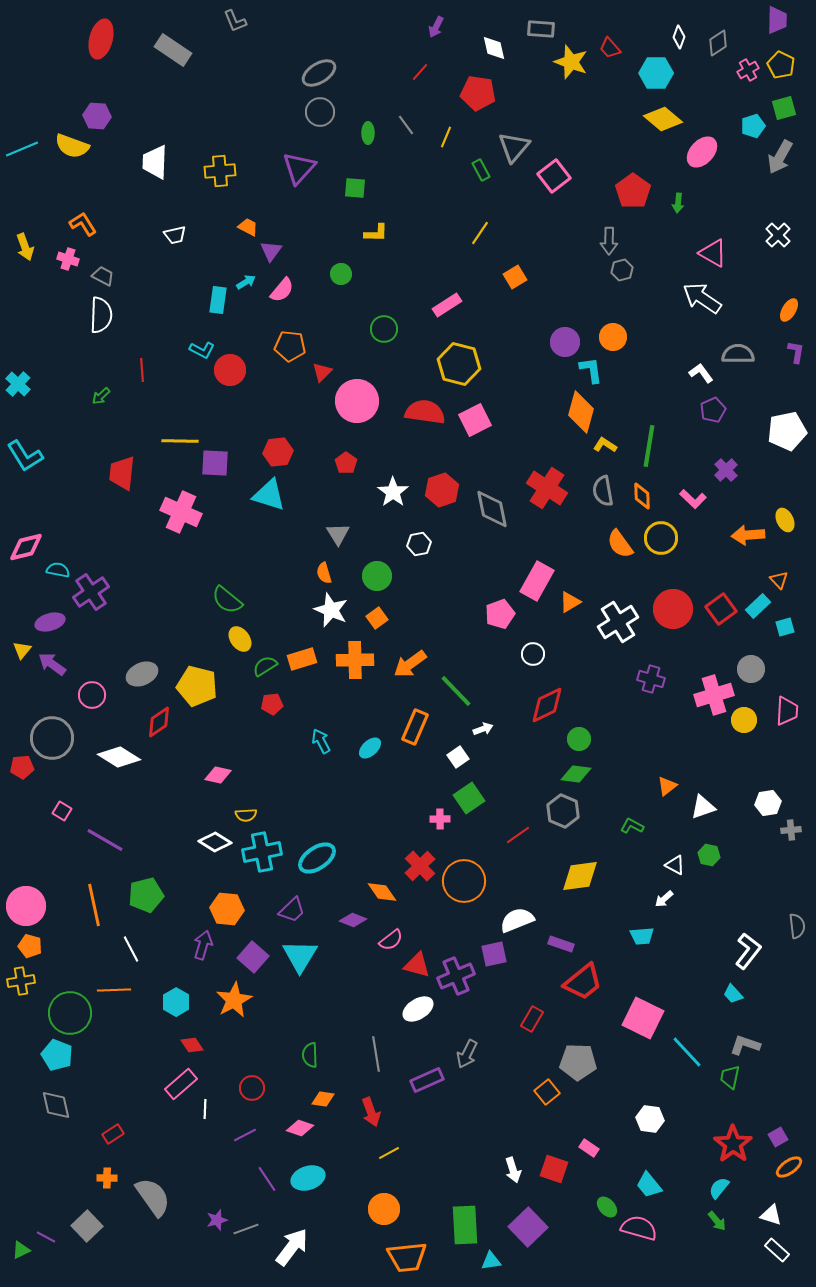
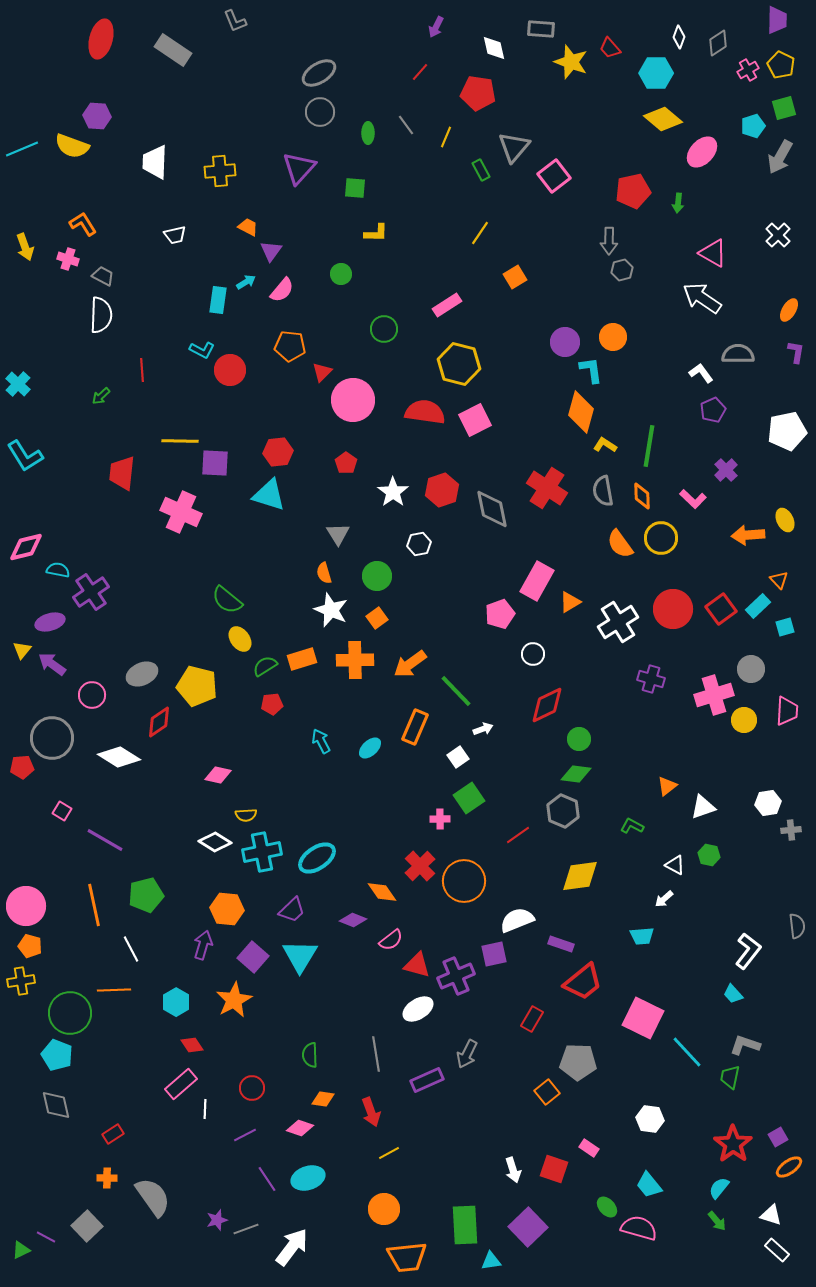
red pentagon at (633, 191): rotated 24 degrees clockwise
pink circle at (357, 401): moved 4 px left, 1 px up
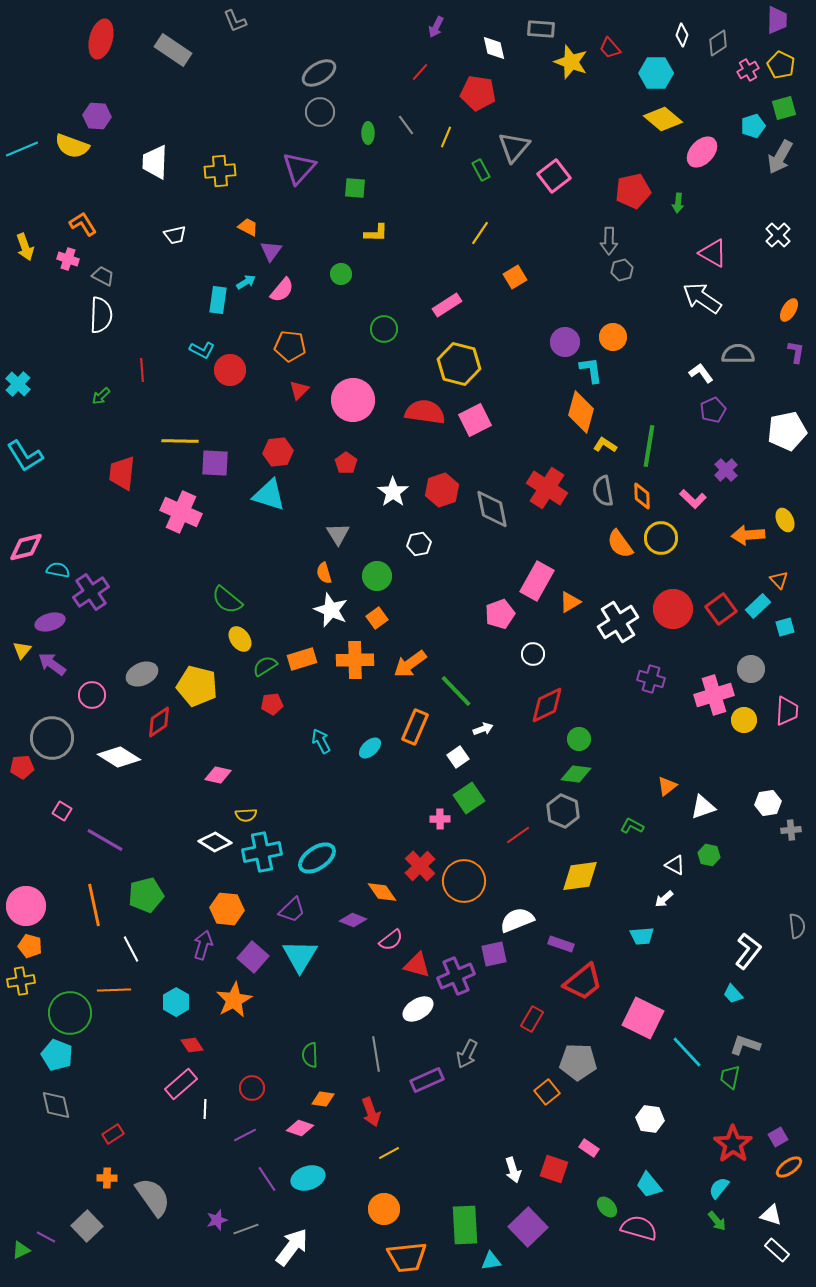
white diamond at (679, 37): moved 3 px right, 2 px up
red triangle at (322, 372): moved 23 px left, 18 px down
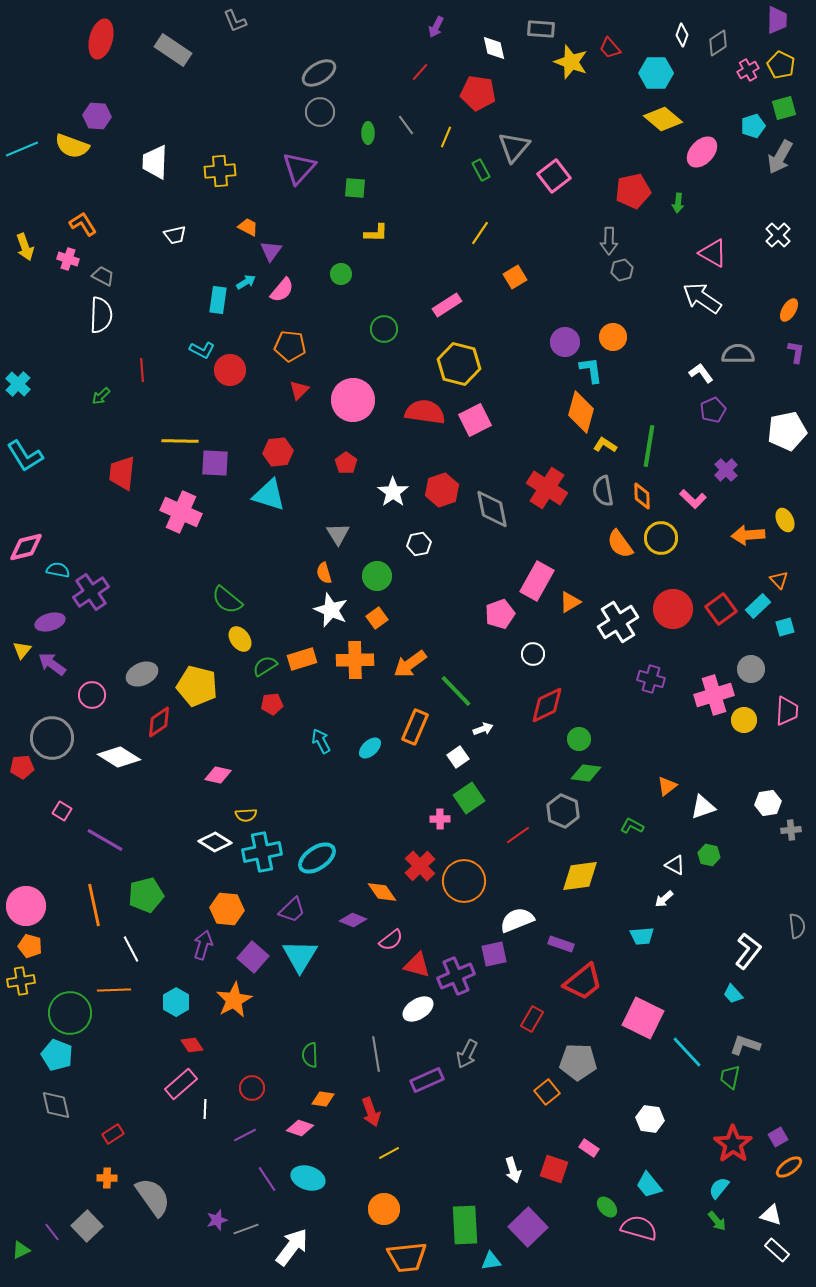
green diamond at (576, 774): moved 10 px right, 1 px up
cyan ellipse at (308, 1178): rotated 36 degrees clockwise
purple line at (46, 1237): moved 6 px right, 5 px up; rotated 24 degrees clockwise
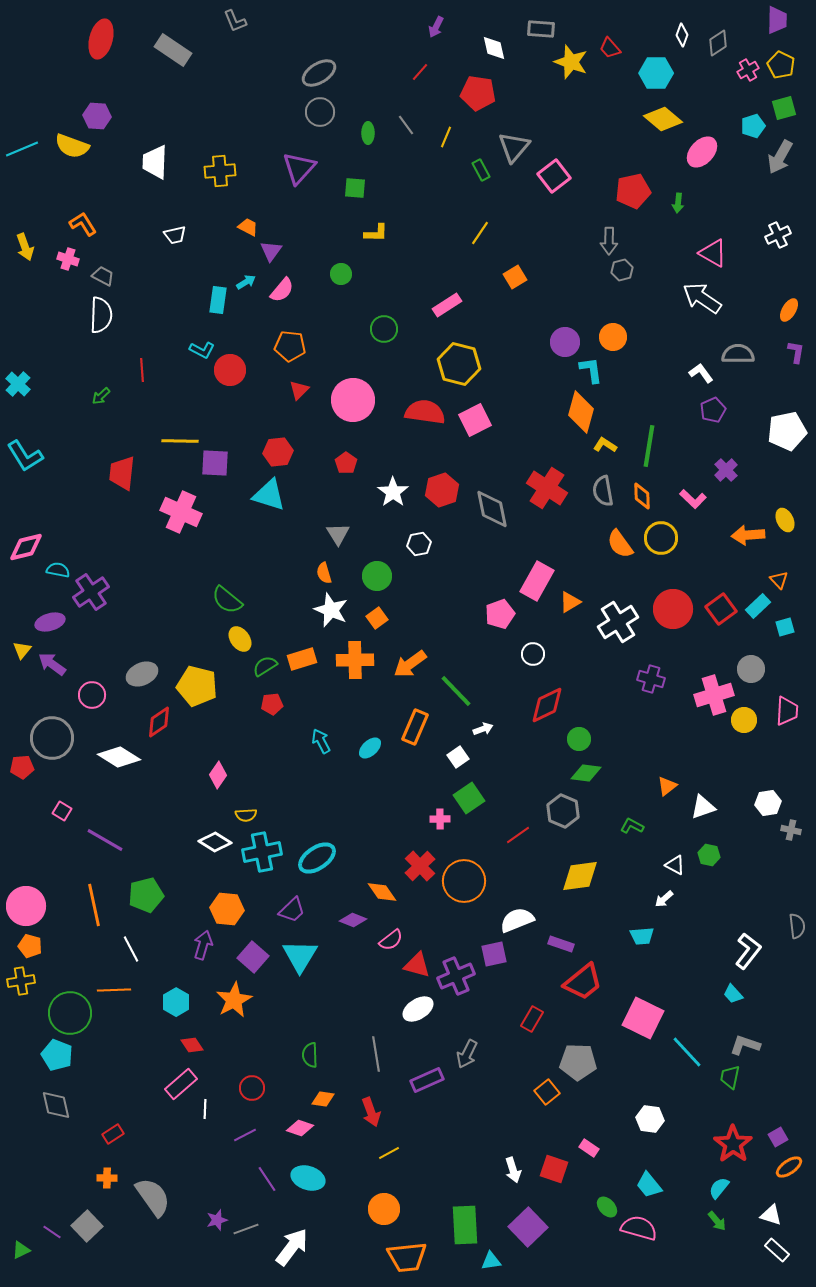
white cross at (778, 235): rotated 20 degrees clockwise
pink diamond at (218, 775): rotated 68 degrees counterclockwise
gray cross at (791, 830): rotated 18 degrees clockwise
purple line at (52, 1232): rotated 18 degrees counterclockwise
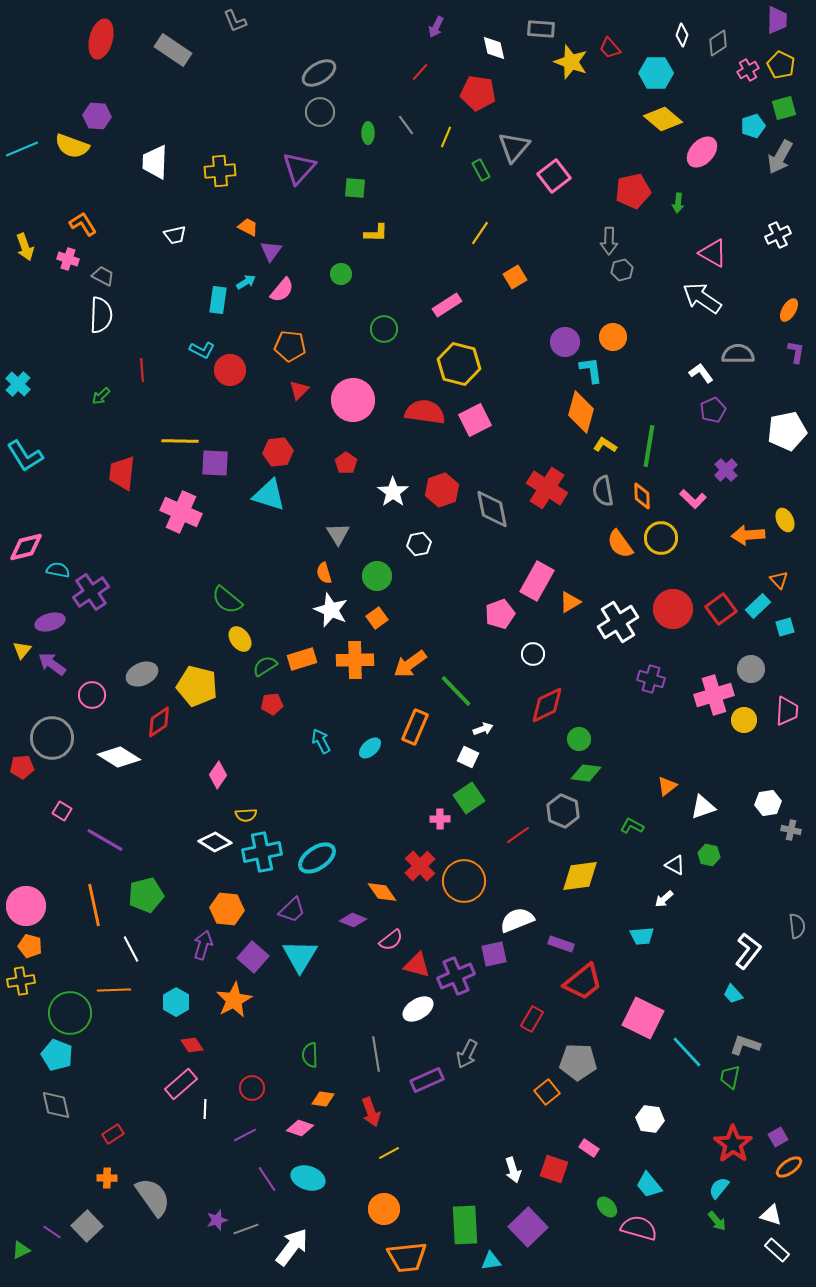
white square at (458, 757): moved 10 px right; rotated 30 degrees counterclockwise
